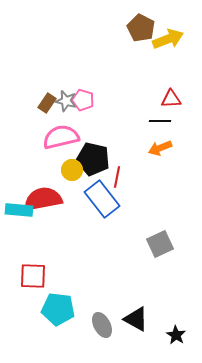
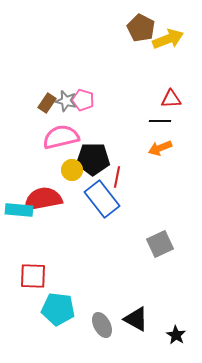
black pentagon: rotated 12 degrees counterclockwise
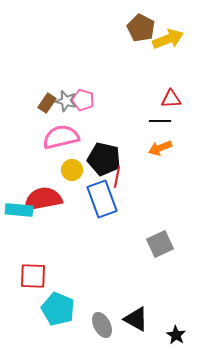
black pentagon: moved 11 px right; rotated 12 degrees clockwise
blue rectangle: rotated 18 degrees clockwise
cyan pentagon: rotated 16 degrees clockwise
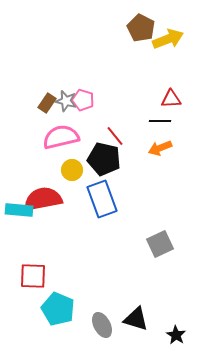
red line: moved 2 px left, 41 px up; rotated 50 degrees counterclockwise
black triangle: rotated 12 degrees counterclockwise
